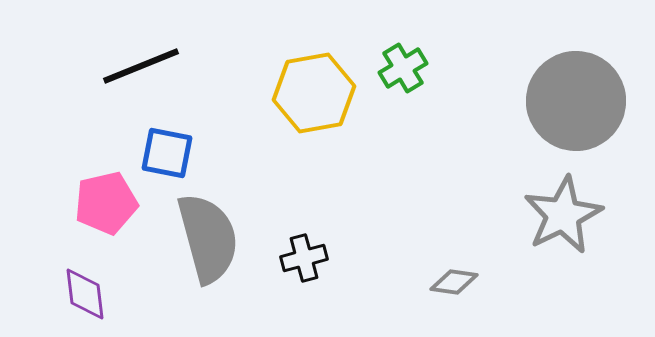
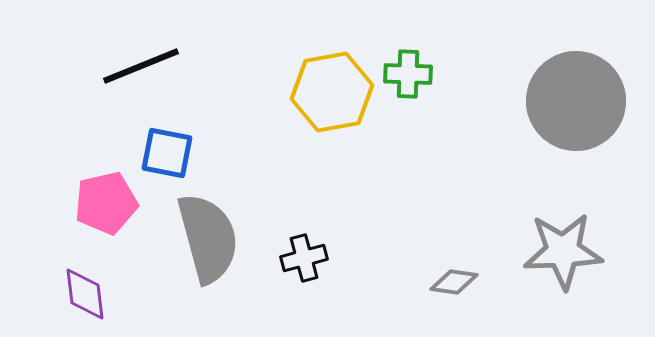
green cross: moved 5 px right, 6 px down; rotated 33 degrees clockwise
yellow hexagon: moved 18 px right, 1 px up
gray star: moved 36 px down; rotated 24 degrees clockwise
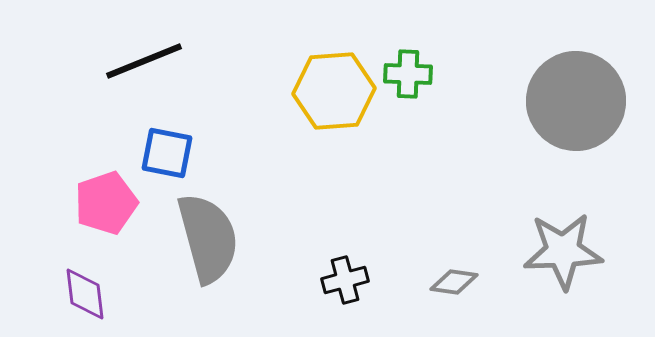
black line: moved 3 px right, 5 px up
yellow hexagon: moved 2 px right, 1 px up; rotated 6 degrees clockwise
pink pentagon: rotated 6 degrees counterclockwise
black cross: moved 41 px right, 22 px down
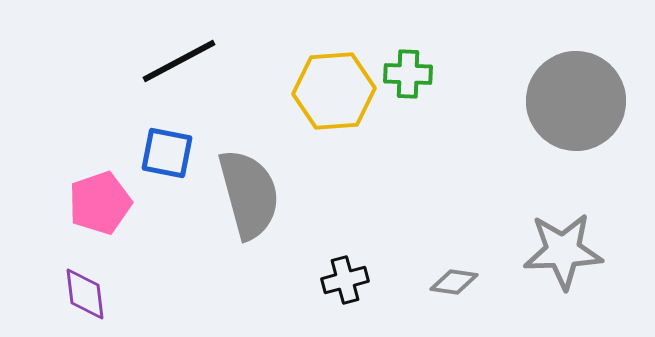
black line: moved 35 px right; rotated 6 degrees counterclockwise
pink pentagon: moved 6 px left
gray semicircle: moved 41 px right, 44 px up
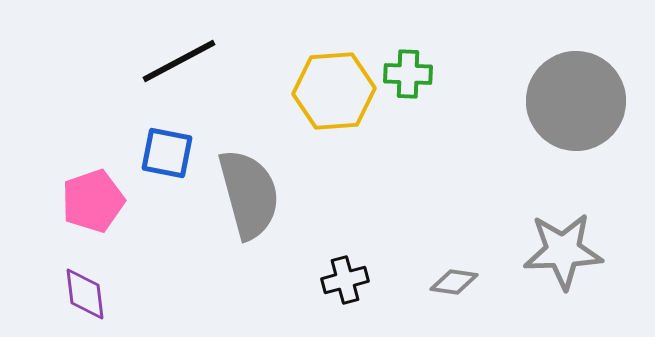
pink pentagon: moved 7 px left, 2 px up
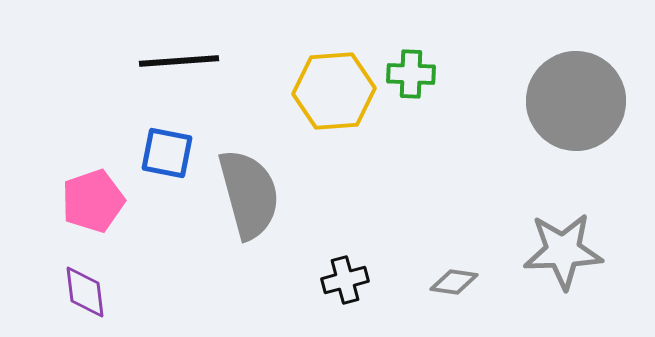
black line: rotated 24 degrees clockwise
green cross: moved 3 px right
purple diamond: moved 2 px up
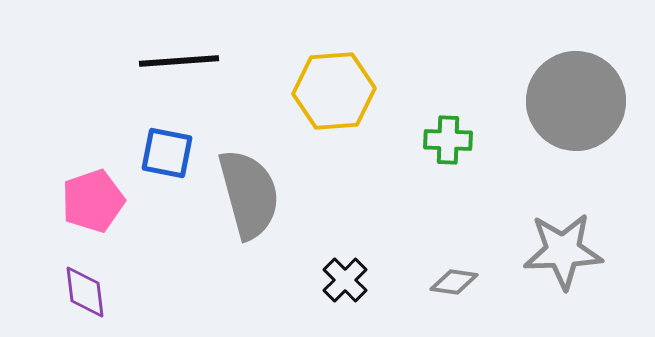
green cross: moved 37 px right, 66 px down
black cross: rotated 30 degrees counterclockwise
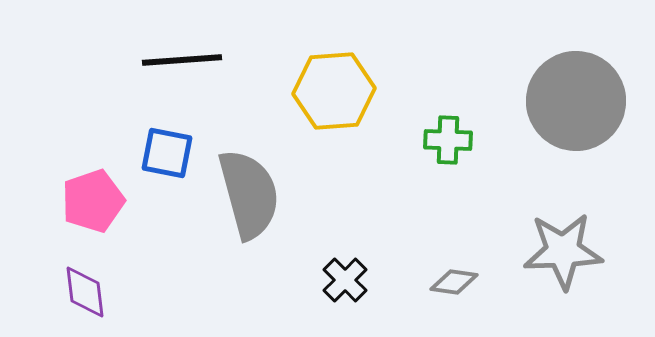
black line: moved 3 px right, 1 px up
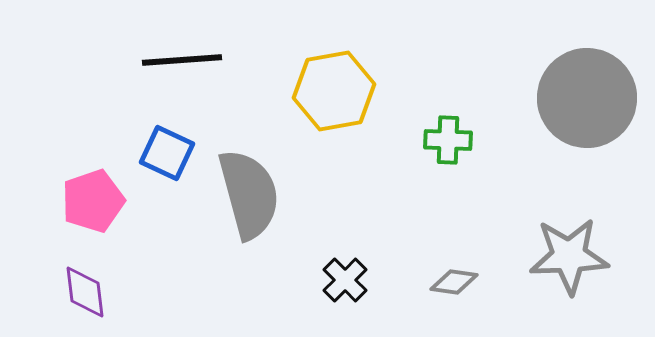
yellow hexagon: rotated 6 degrees counterclockwise
gray circle: moved 11 px right, 3 px up
blue square: rotated 14 degrees clockwise
gray star: moved 6 px right, 5 px down
